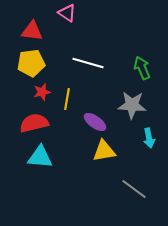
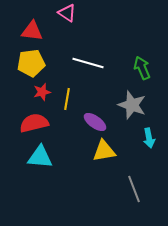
gray star: rotated 16 degrees clockwise
gray line: rotated 32 degrees clockwise
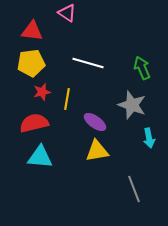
yellow triangle: moved 7 px left
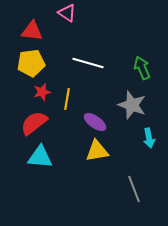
red semicircle: rotated 24 degrees counterclockwise
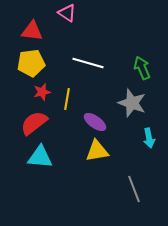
gray star: moved 2 px up
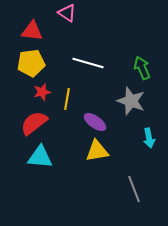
gray star: moved 1 px left, 2 px up
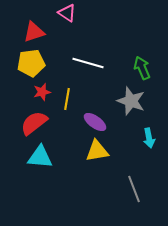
red triangle: moved 2 px right, 1 px down; rotated 25 degrees counterclockwise
